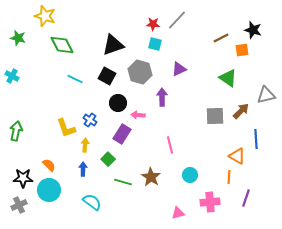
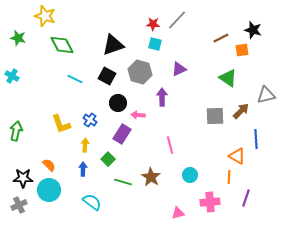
yellow L-shape at (66, 128): moved 5 px left, 4 px up
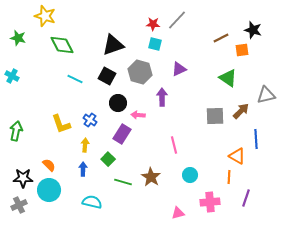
pink line at (170, 145): moved 4 px right
cyan semicircle at (92, 202): rotated 24 degrees counterclockwise
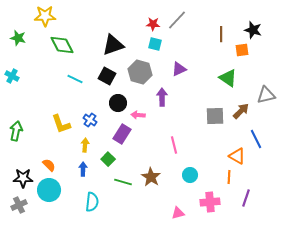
yellow star at (45, 16): rotated 20 degrees counterclockwise
brown line at (221, 38): moved 4 px up; rotated 63 degrees counterclockwise
blue line at (256, 139): rotated 24 degrees counterclockwise
cyan semicircle at (92, 202): rotated 84 degrees clockwise
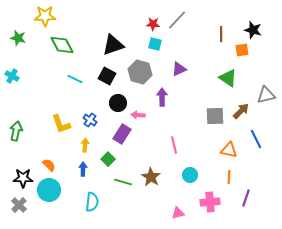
orange triangle at (237, 156): moved 8 px left, 6 px up; rotated 18 degrees counterclockwise
gray cross at (19, 205): rotated 21 degrees counterclockwise
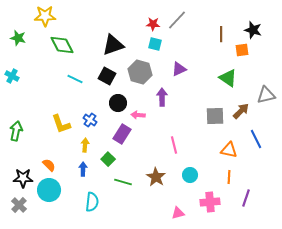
brown star at (151, 177): moved 5 px right
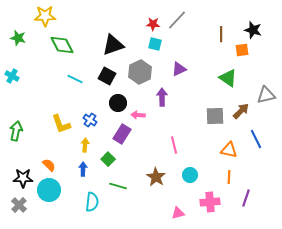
gray hexagon at (140, 72): rotated 20 degrees clockwise
green line at (123, 182): moved 5 px left, 4 px down
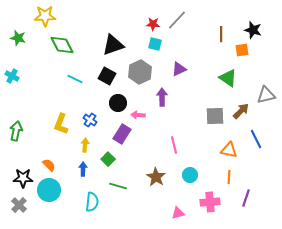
yellow L-shape at (61, 124): rotated 40 degrees clockwise
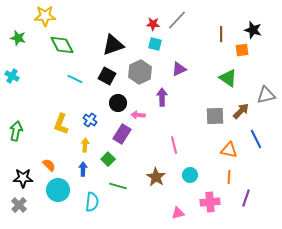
cyan circle at (49, 190): moved 9 px right
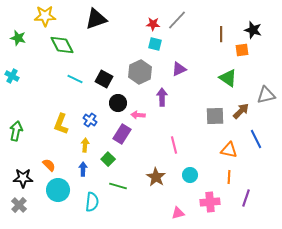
black triangle at (113, 45): moved 17 px left, 26 px up
black square at (107, 76): moved 3 px left, 3 px down
